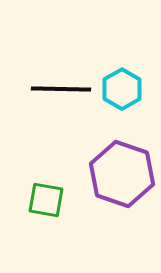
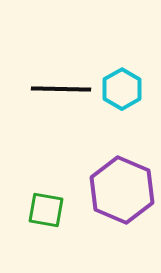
purple hexagon: moved 16 px down; rotated 4 degrees clockwise
green square: moved 10 px down
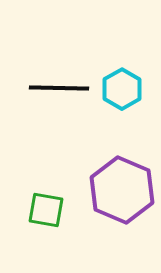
black line: moved 2 px left, 1 px up
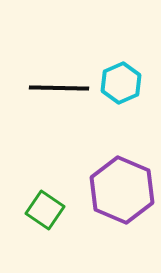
cyan hexagon: moved 1 px left, 6 px up; rotated 6 degrees clockwise
green square: moved 1 px left; rotated 24 degrees clockwise
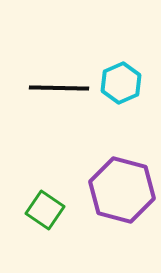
purple hexagon: rotated 8 degrees counterclockwise
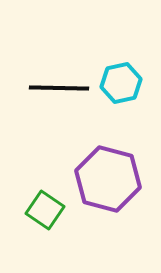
cyan hexagon: rotated 12 degrees clockwise
purple hexagon: moved 14 px left, 11 px up
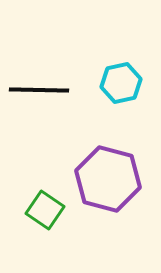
black line: moved 20 px left, 2 px down
